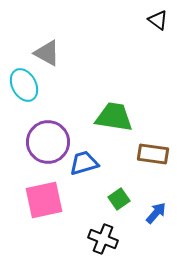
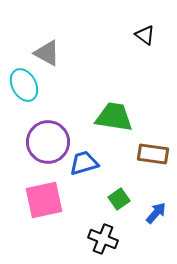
black triangle: moved 13 px left, 15 px down
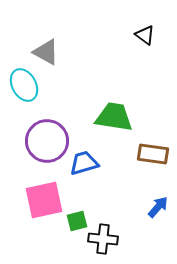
gray triangle: moved 1 px left, 1 px up
purple circle: moved 1 px left, 1 px up
green square: moved 42 px left, 22 px down; rotated 20 degrees clockwise
blue arrow: moved 2 px right, 6 px up
black cross: rotated 16 degrees counterclockwise
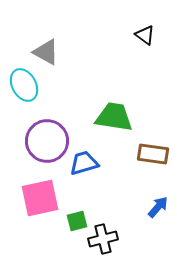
pink square: moved 4 px left, 2 px up
black cross: rotated 20 degrees counterclockwise
